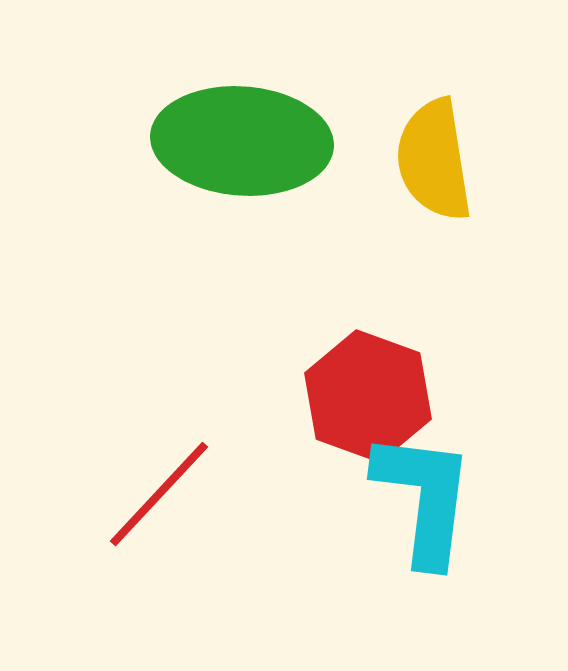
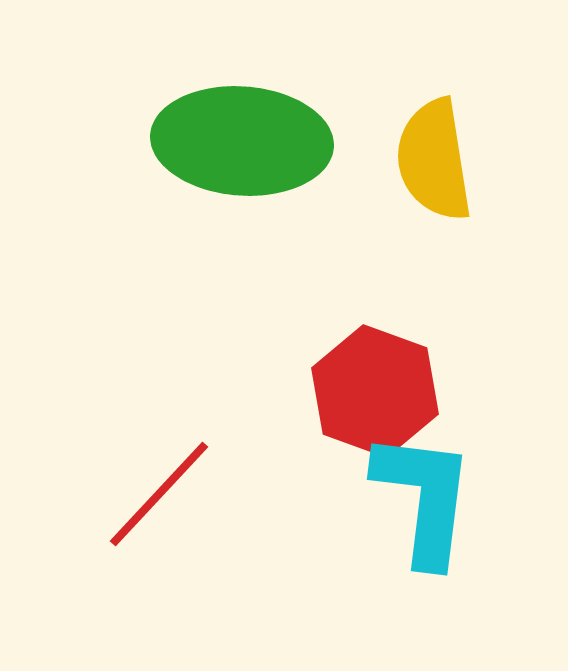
red hexagon: moved 7 px right, 5 px up
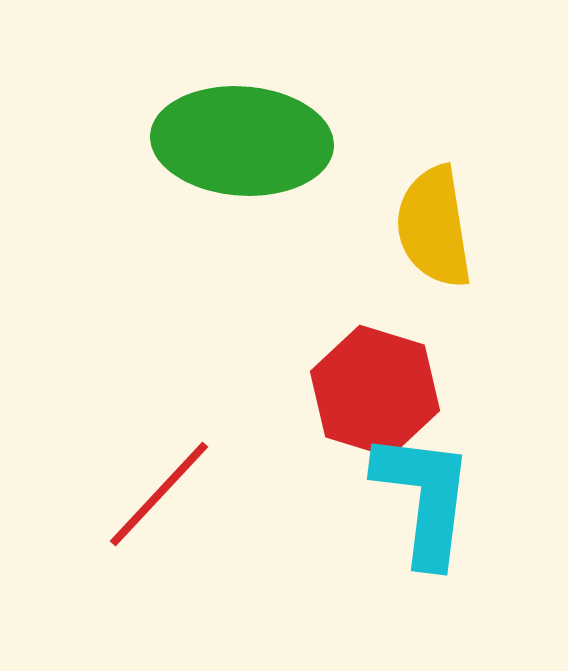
yellow semicircle: moved 67 px down
red hexagon: rotated 3 degrees counterclockwise
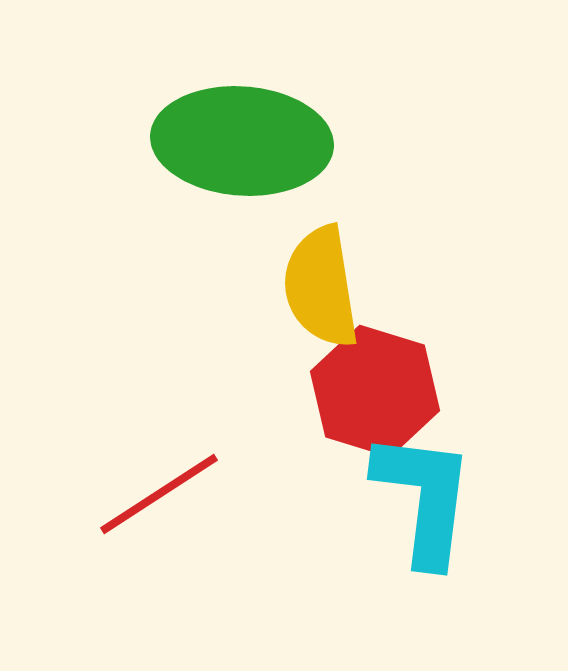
yellow semicircle: moved 113 px left, 60 px down
red line: rotated 14 degrees clockwise
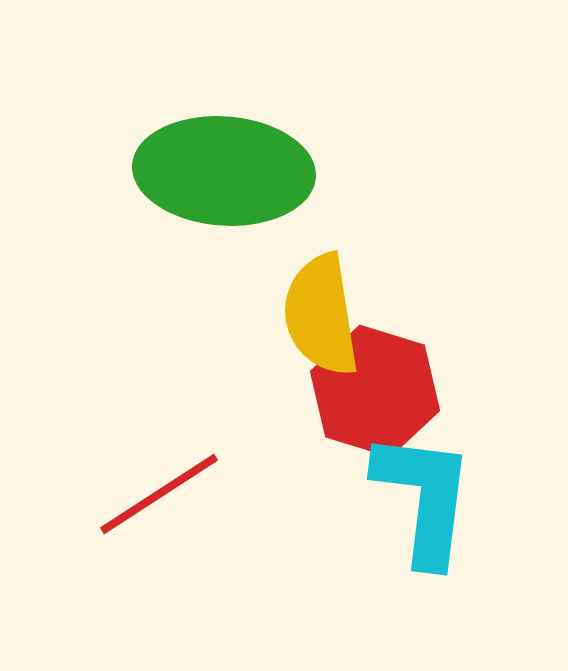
green ellipse: moved 18 px left, 30 px down
yellow semicircle: moved 28 px down
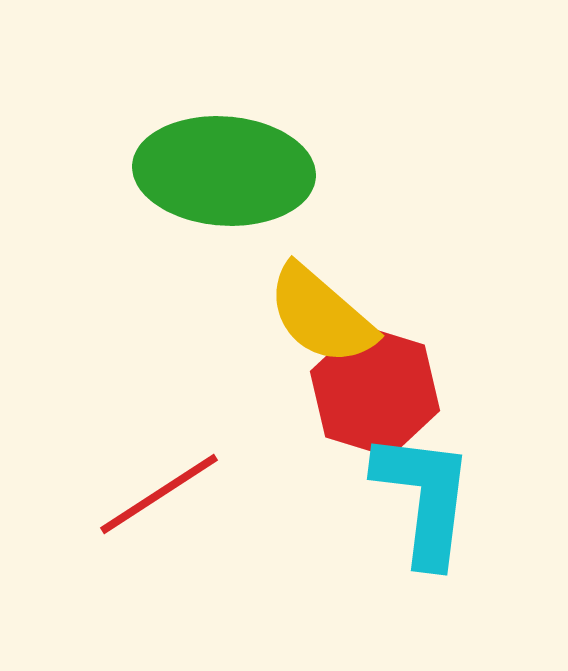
yellow semicircle: rotated 40 degrees counterclockwise
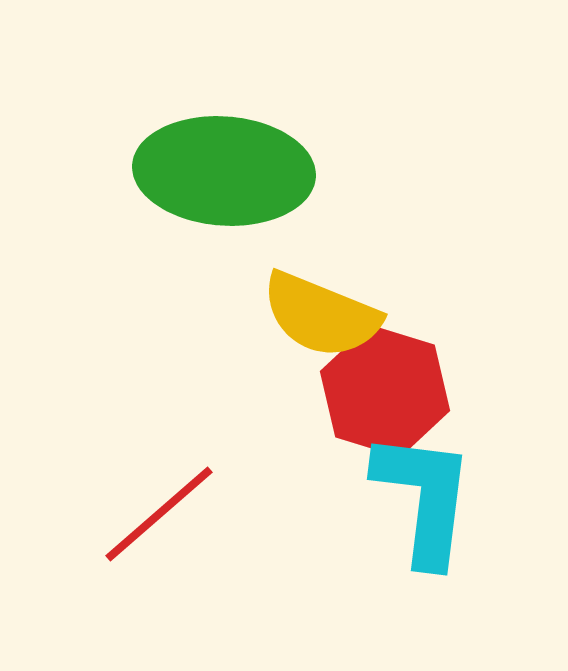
yellow semicircle: rotated 19 degrees counterclockwise
red hexagon: moved 10 px right
red line: moved 20 px down; rotated 8 degrees counterclockwise
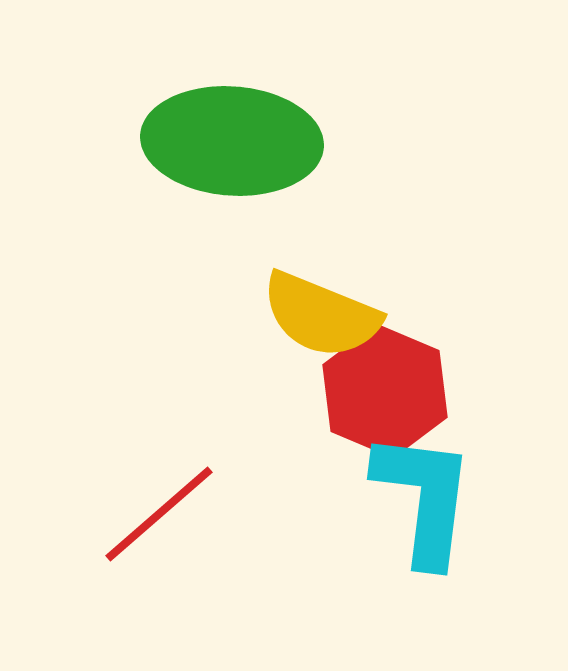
green ellipse: moved 8 px right, 30 px up
red hexagon: rotated 6 degrees clockwise
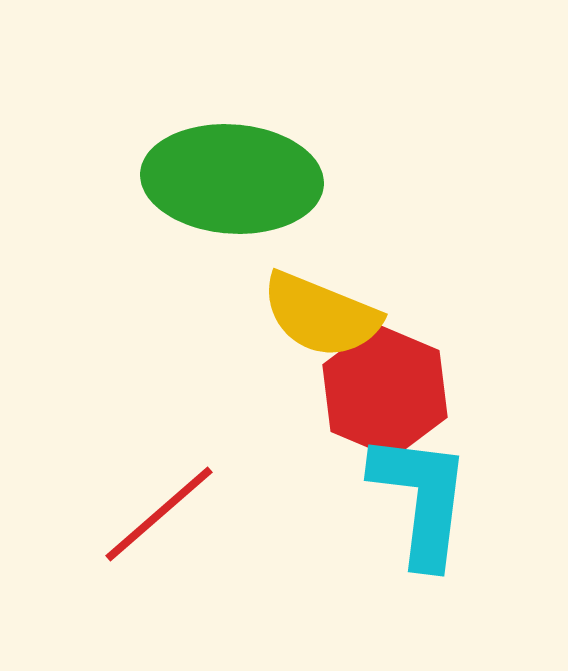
green ellipse: moved 38 px down
cyan L-shape: moved 3 px left, 1 px down
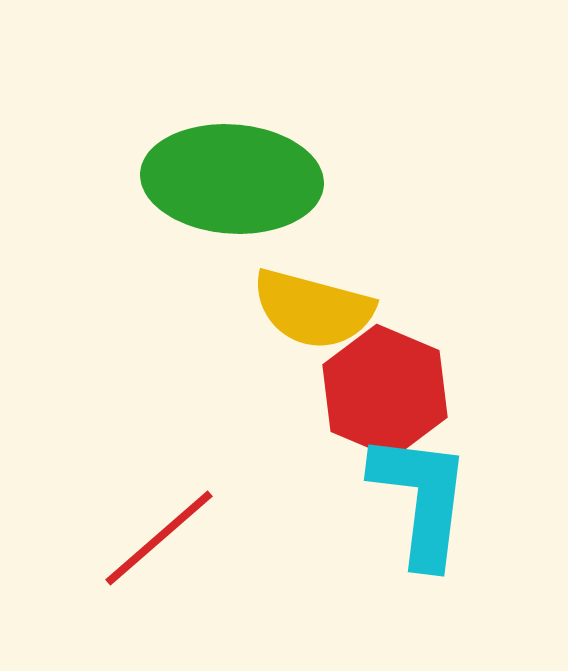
yellow semicircle: moved 8 px left, 6 px up; rotated 7 degrees counterclockwise
red line: moved 24 px down
